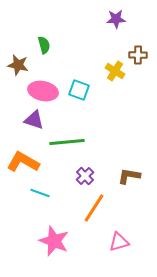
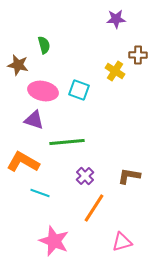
pink triangle: moved 3 px right
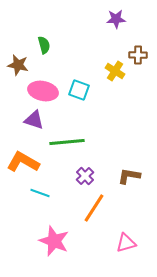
pink triangle: moved 4 px right, 1 px down
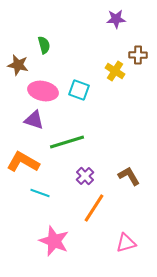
green line: rotated 12 degrees counterclockwise
brown L-shape: rotated 50 degrees clockwise
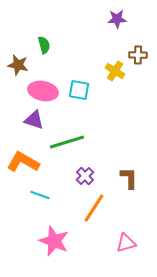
purple star: moved 1 px right
cyan square: rotated 10 degrees counterclockwise
brown L-shape: moved 2 px down; rotated 30 degrees clockwise
cyan line: moved 2 px down
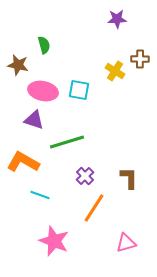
brown cross: moved 2 px right, 4 px down
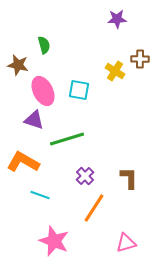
pink ellipse: rotated 52 degrees clockwise
green line: moved 3 px up
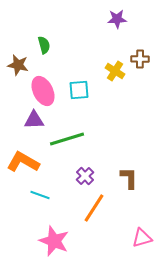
cyan square: rotated 15 degrees counterclockwise
purple triangle: rotated 20 degrees counterclockwise
pink triangle: moved 16 px right, 5 px up
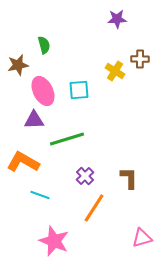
brown star: rotated 25 degrees counterclockwise
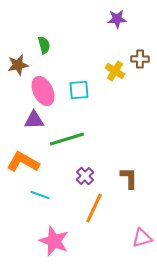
orange line: rotated 8 degrees counterclockwise
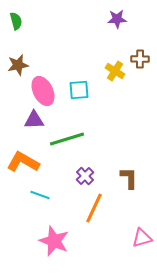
green semicircle: moved 28 px left, 24 px up
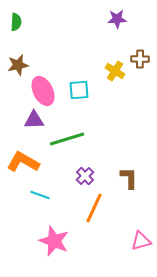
green semicircle: moved 1 px down; rotated 18 degrees clockwise
pink triangle: moved 1 px left, 3 px down
